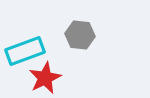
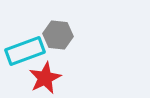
gray hexagon: moved 22 px left
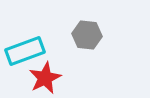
gray hexagon: moved 29 px right
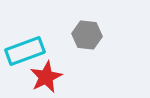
red star: moved 1 px right, 1 px up
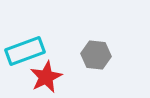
gray hexagon: moved 9 px right, 20 px down
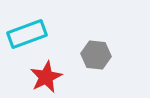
cyan rectangle: moved 2 px right, 17 px up
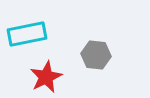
cyan rectangle: rotated 9 degrees clockwise
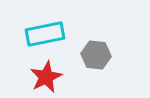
cyan rectangle: moved 18 px right
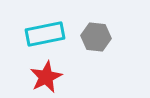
gray hexagon: moved 18 px up
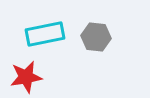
red star: moved 20 px left; rotated 16 degrees clockwise
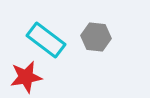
cyan rectangle: moved 1 px right, 6 px down; rotated 48 degrees clockwise
